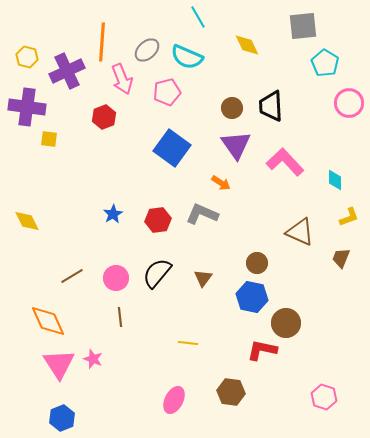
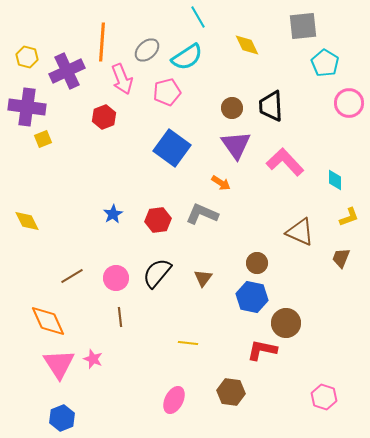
cyan semicircle at (187, 57): rotated 56 degrees counterclockwise
yellow square at (49, 139): moved 6 px left; rotated 30 degrees counterclockwise
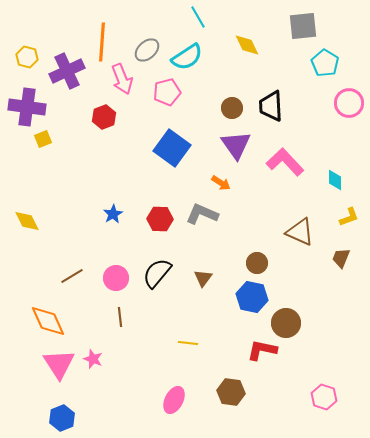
red hexagon at (158, 220): moved 2 px right, 1 px up; rotated 10 degrees clockwise
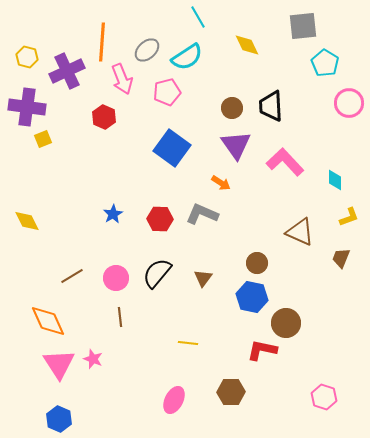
red hexagon at (104, 117): rotated 15 degrees counterclockwise
brown hexagon at (231, 392): rotated 8 degrees counterclockwise
blue hexagon at (62, 418): moved 3 px left, 1 px down; rotated 15 degrees counterclockwise
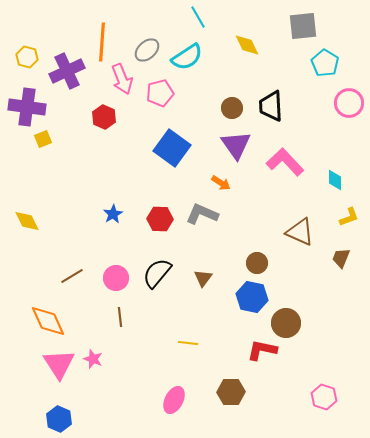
pink pentagon at (167, 92): moved 7 px left, 1 px down
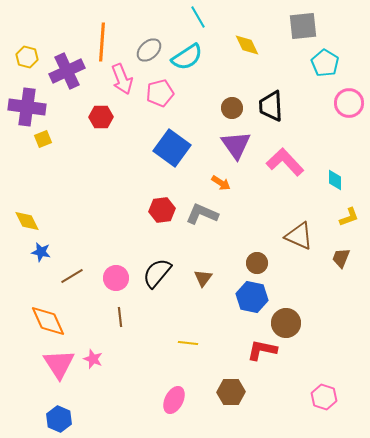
gray ellipse at (147, 50): moved 2 px right
red hexagon at (104, 117): moved 3 px left; rotated 25 degrees counterclockwise
blue star at (113, 214): moved 72 px left, 38 px down; rotated 30 degrees counterclockwise
red hexagon at (160, 219): moved 2 px right, 9 px up; rotated 10 degrees counterclockwise
brown triangle at (300, 232): moved 1 px left, 4 px down
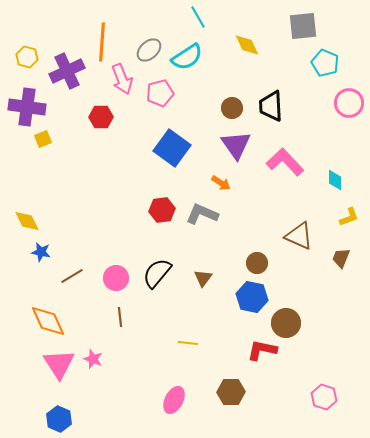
cyan pentagon at (325, 63): rotated 8 degrees counterclockwise
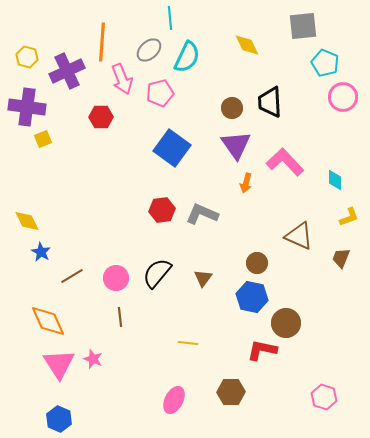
cyan line at (198, 17): moved 28 px left, 1 px down; rotated 25 degrees clockwise
cyan semicircle at (187, 57): rotated 32 degrees counterclockwise
pink circle at (349, 103): moved 6 px left, 6 px up
black trapezoid at (271, 106): moved 1 px left, 4 px up
orange arrow at (221, 183): moved 25 px right; rotated 72 degrees clockwise
blue star at (41, 252): rotated 18 degrees clockwise
